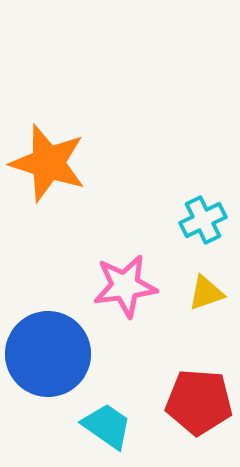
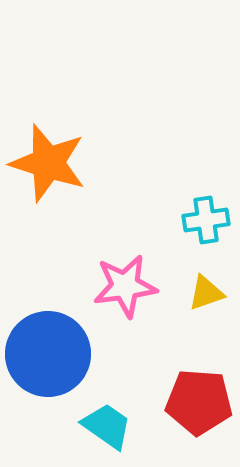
cyan cross: moved 3 px right; rotated 18 degrees clockwise
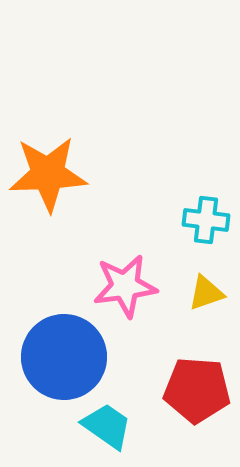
orange star: moved 11 px down; rotated 20 degrees counterclockwise
cyan cross: rotated 15 degrees clockwise
blue circle: moved 16 px right, 3 px down
red pentagon: moved 2 px left, 12 px up
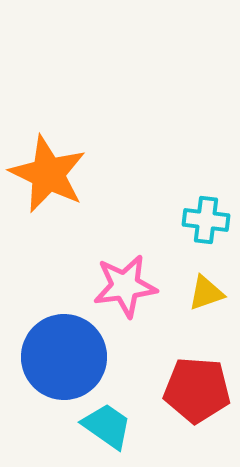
orange star: rotated 28 degrees clockwise
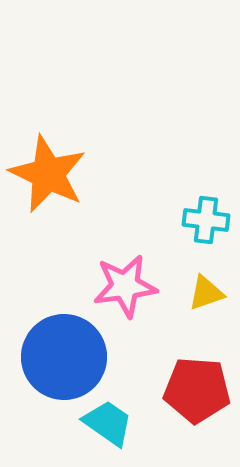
cyan trapezoid: moved 1 px right, 3 px up
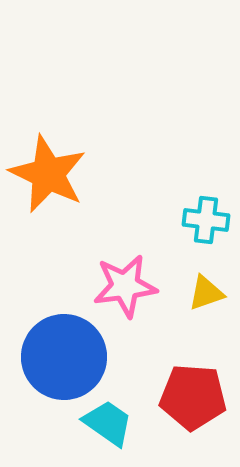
red pentagon: moved 4 px left, 7 px down
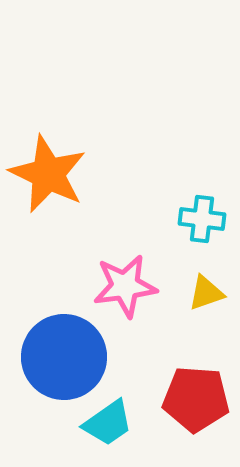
cyan cross: moved 4 px left, 1 px up
red pentagon: moved 3 px right, 2 px down
cyan trapezoid: rotated 110 degrees clockwise
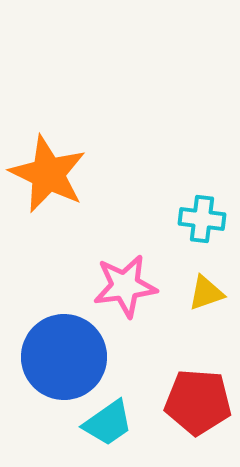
red pentagon: moved 2 px right, 3 px down
